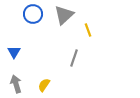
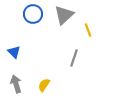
blue triangle: rotated 16 degrees counterclockwise
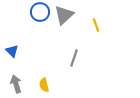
blue circle: moved 7 px right, 2 px up
yellow line: moved 8 px right, 5 px up
blue triangle: moved 2 px left, 1 px up
yellow semicircle: rotated 48 degrees counterclockwise
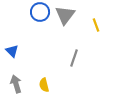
gray triangle: moved 1 px right; rotated 10 degrees counterclockwise
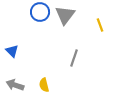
yellow line: moved 4 px right
gray arrow: moved 1 px left, 1 px down; rotated 54 degrees counterclockwise
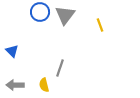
gray line: moved 14 px left, 10 px down
gray arrow: rotated 18 degrees counterclockwise
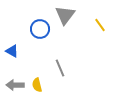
blue circle: moved 17 px down
yellow line: rotated 16 degrees counterclockwise
blue triangle: rotated 16 degrees counterclockwise
gray line: rotated 42 degrees counterclockwise
yellow semicircle: moved 7 px left
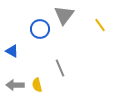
gray triangle: moved 1 px left
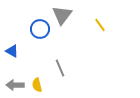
gray triangle: moved 2 px left
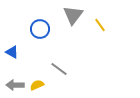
gray triangle: moved 11 px right
blue triangle: moved 1 px down
gray line: moved 1 px left, 1 px down; rotated 30 degrees counterclockwise
yellow semicircle: rotated 80 degrees clockwise
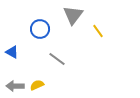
yellow line: moved 2 px left, 6 px down
gray line: moved 2 px left, 10 px up
gray arrow: moved 1 px down
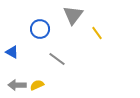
yellow line: moved 1 px left, 2 px down
gray arrow: moved 2 px right, 1 px up
